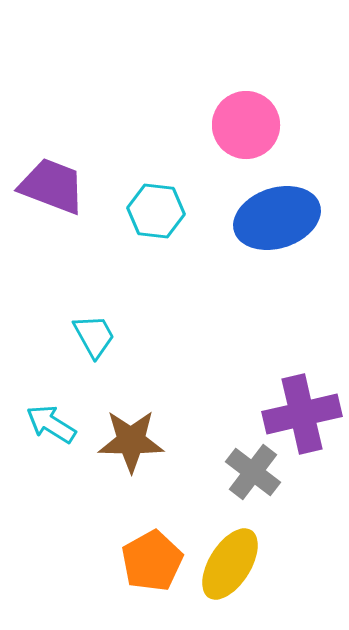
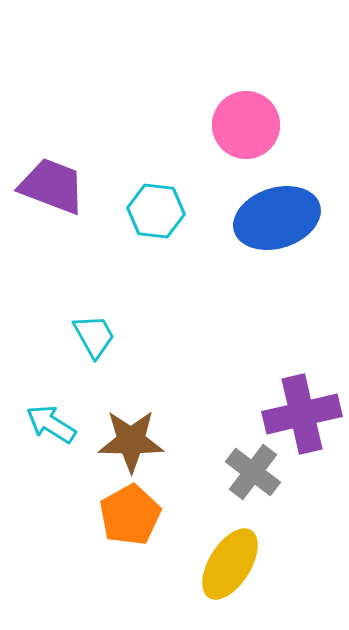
orange pentagon: moved 22 px left, 46 px up
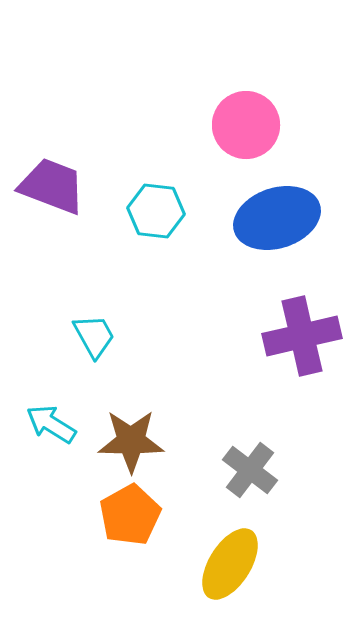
purple cross: moved 78 px up
gray cross: moved 3 px left, 2 px up
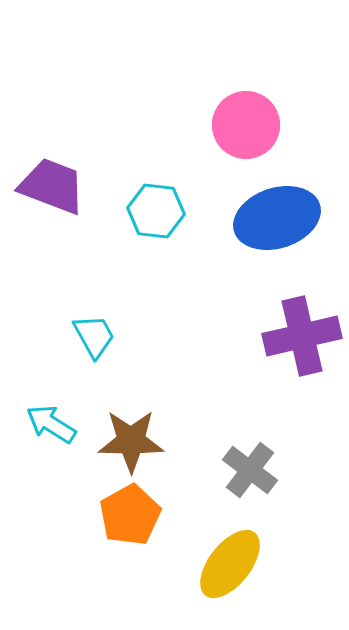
yellow ellipse: rotated 6 degrees clockwise
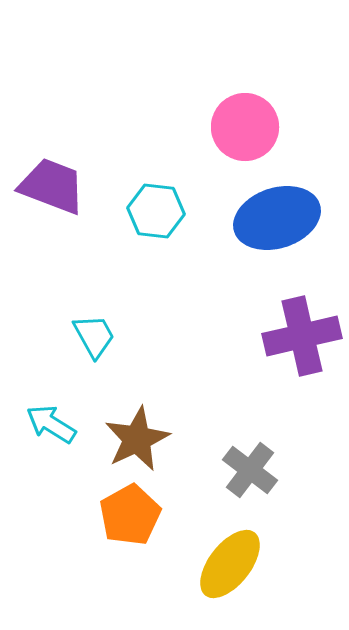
pink circle: moved 1 px left, 2 px down
brown star: moved 6 px right, 2 px up; rotated 26 degrees counterclockwise
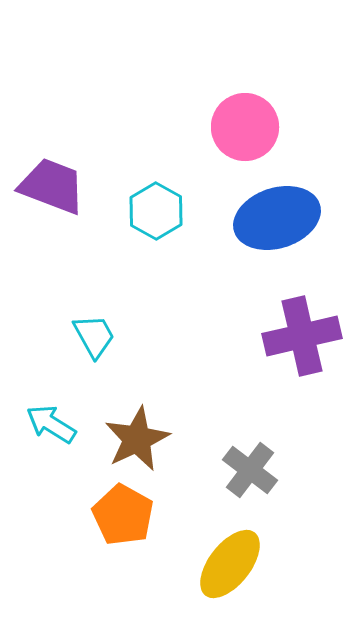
cyan hexagon: rotated 22 degrees clockwise
orange pentagon: moved 7 px left; rotated 14 degrees counterclockwise
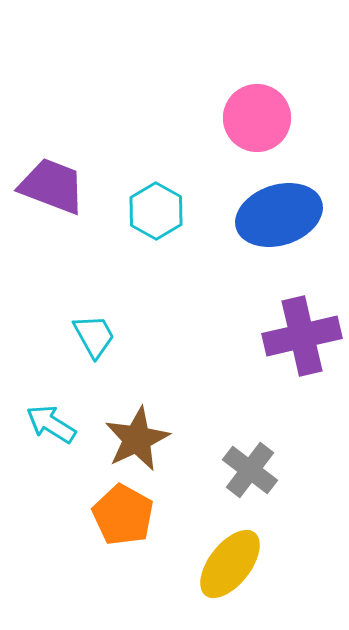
pink circle: moved 12 px right, 9 px up
blue ellipse: moved 2 px right, 3 px up
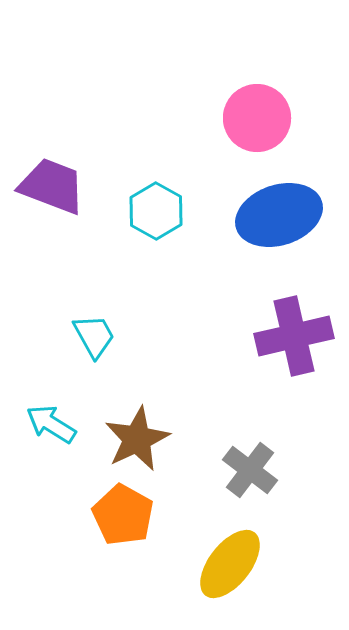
purple cross: moved 8 px left
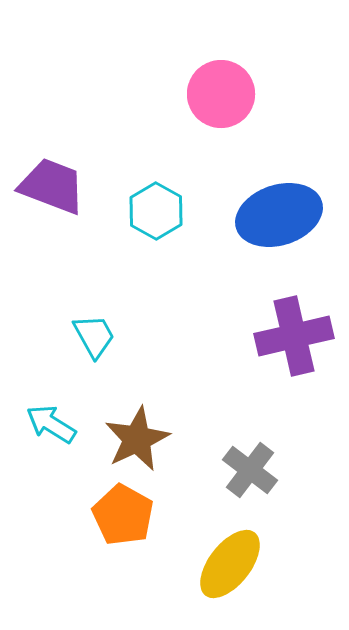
pink circle: moved 36 px left, 24 px up
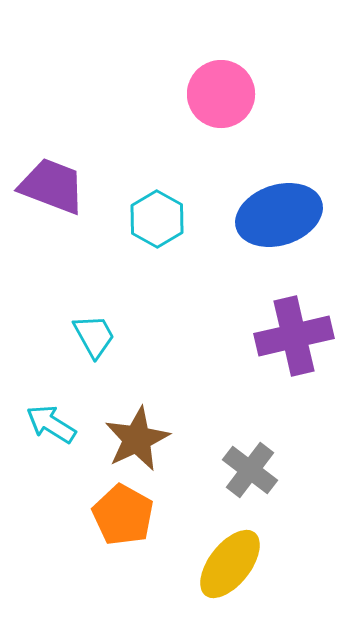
cyan hexagon: moved 1 px right, 8 px down
